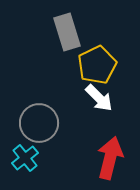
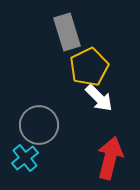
yellow pentagon: moved 8 px left, 2 px down
gray circle: moved 2 px down
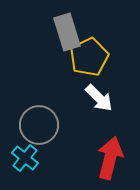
yellow pentagon: moved 10 px up
cyan cross: rotated 12 degrees counterclockwise
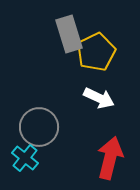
gray rectangle: moved 2 px right, 2 px down
yellow pentagon: moved 7 px right, 5 px up
white arrow: rotated 20 degrees counterclockwise
gray circle: moved 2 px down
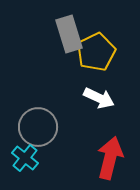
gray circle: moved 1 px left
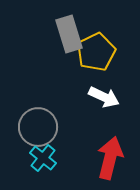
white arrow: moved 5 px right, 1 px up
cyan cross: moved 18 px right
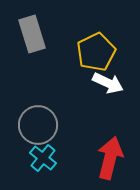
gray rectangle: moved 37 px left
white arrow: moved 4 px right, 14 px up
gray circle: moved 2 px up
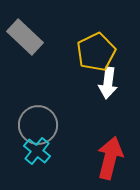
gray rectangle: moved 7 px left, 3 px down; rotated 30 degrees counterclockwise
white arrow: rotated 72 degrees clockwise
cyan cross: moved 6 px left, 7 px up
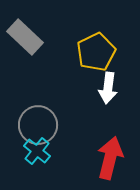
white arrow: moved 5 px down
